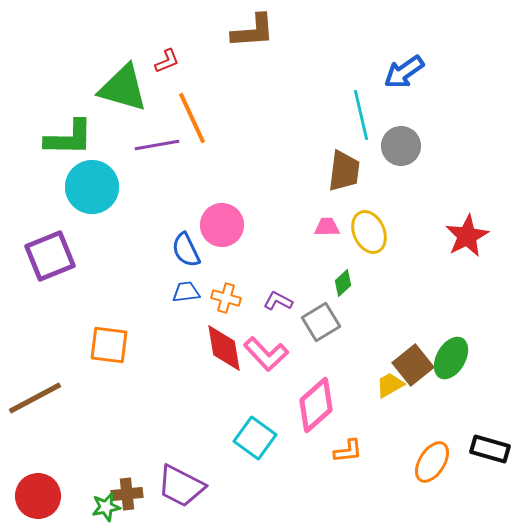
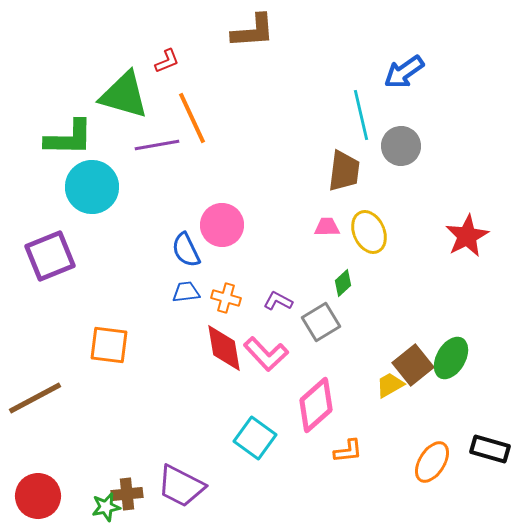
green triangle: moved 1 px right, 7 px down
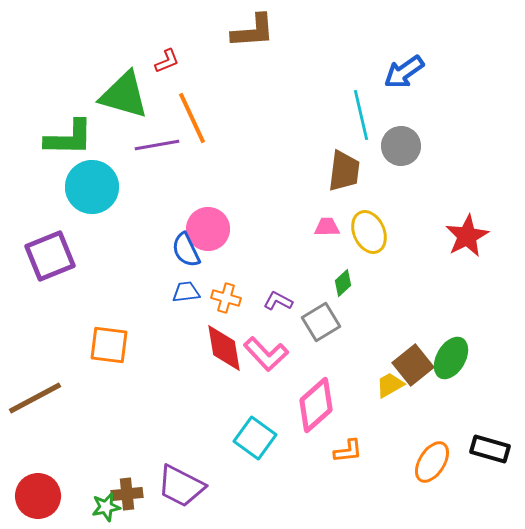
pink circle: moved 14 px left, 4 px down
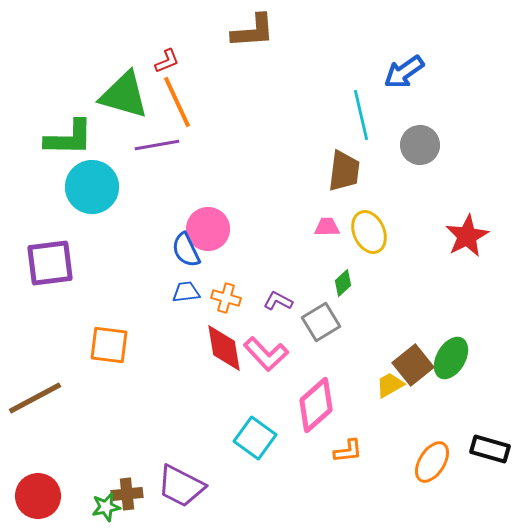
orange line: moved 15 px left, 16 px up
gray circle: moved 19 px right, 1 px up
purple square: moved 7 px down; rotated 15 degrees clockwise
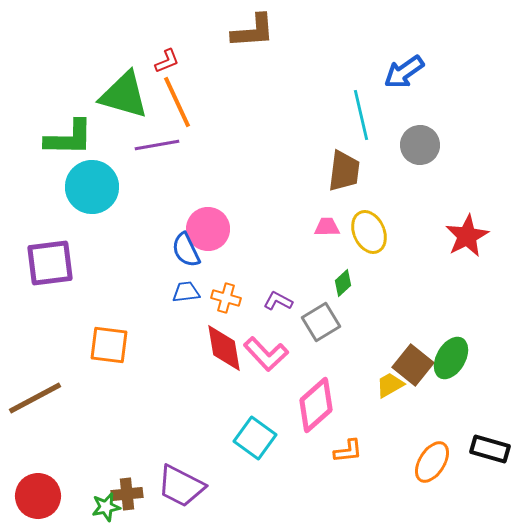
brown square: rotated 12 degrees counterclockwise
